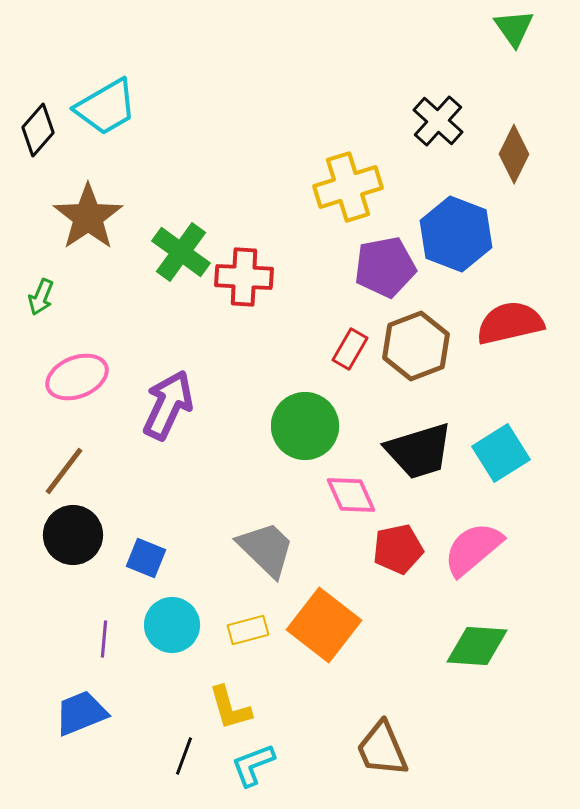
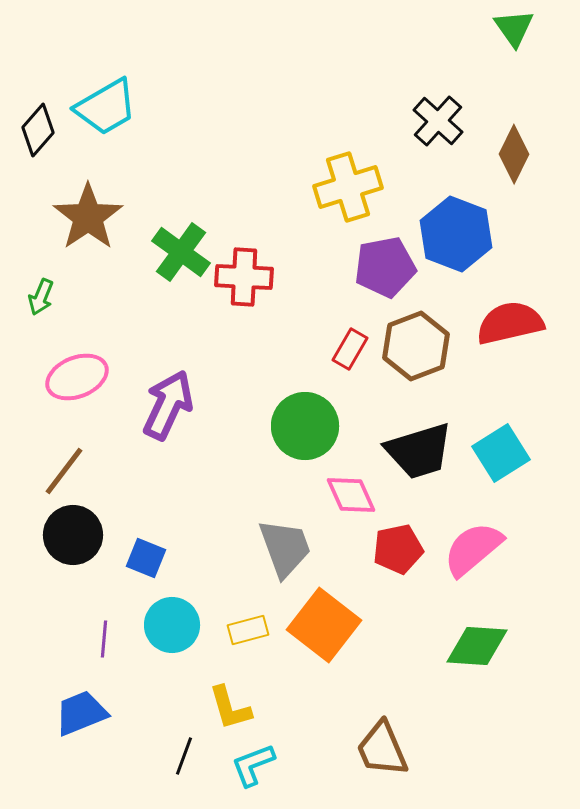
gray trapezoid: moved 19 px right, 1 px up; rotated 26 degrees clockwise
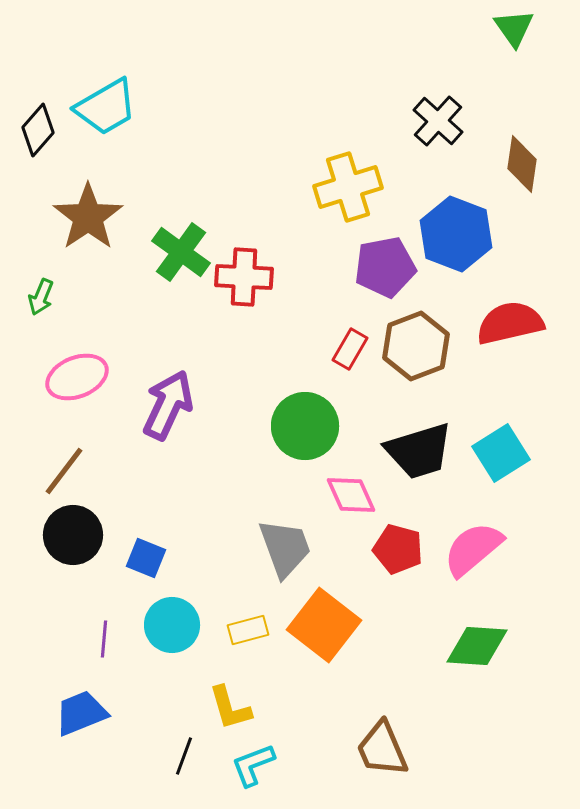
brown diamond: moved 8 px right, 10 px down; rotated 18 degrees counterclockwise
red pentagon: rotated 27 degrees clockwise
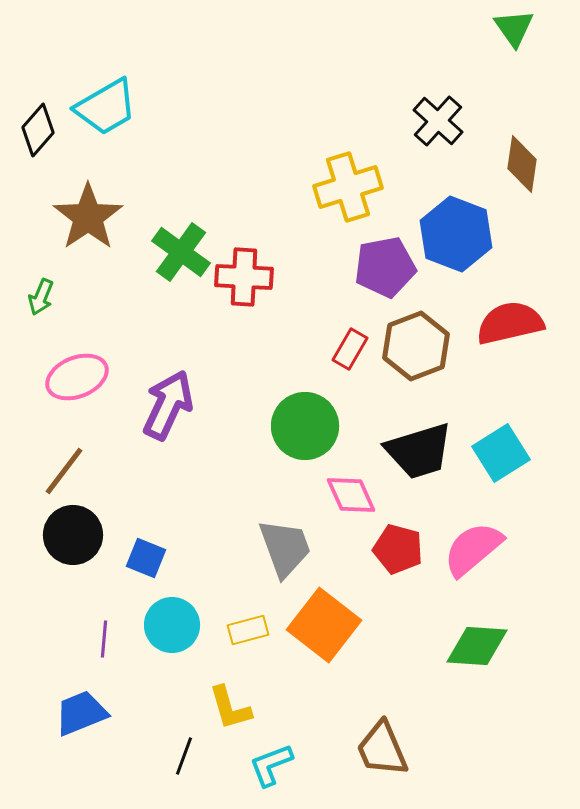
cyan L-shape: moved 18 px right
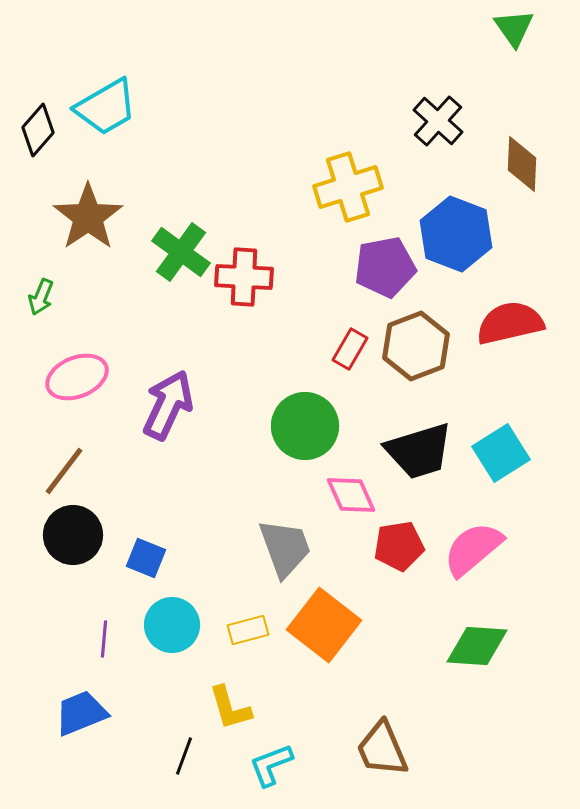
brown diamond: rotated 6 degrees counterclockwise
red pentagon: moved 1 px right, 3 px up; rotated 24 degrees counterclockwise
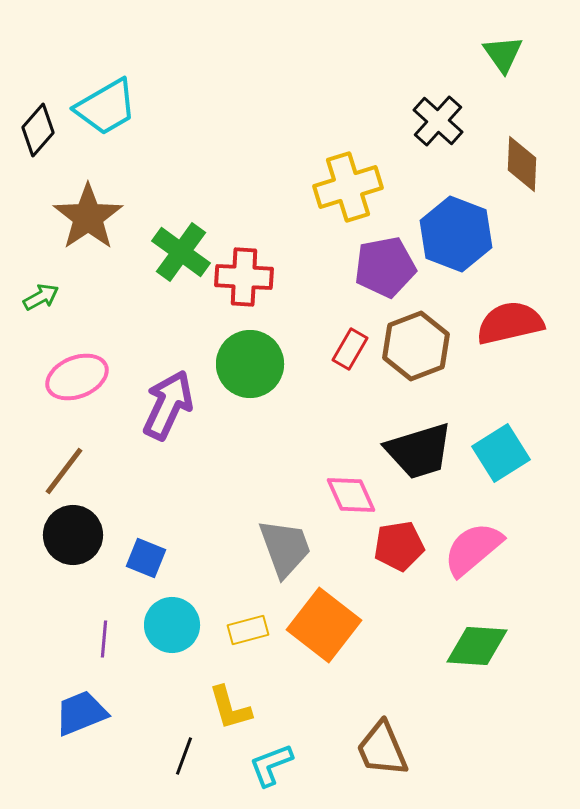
green triangle: moved 11 px left, 26 px down
green arrow: rotated 141 degrees counterclockwise
green circle: moved 55 px left, 62 px up
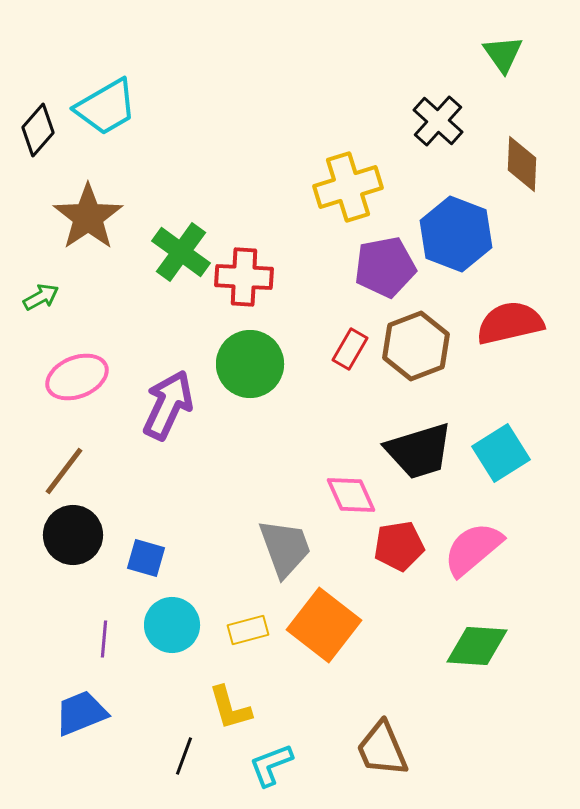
blue square: rotated 6 degrees counterclockwise
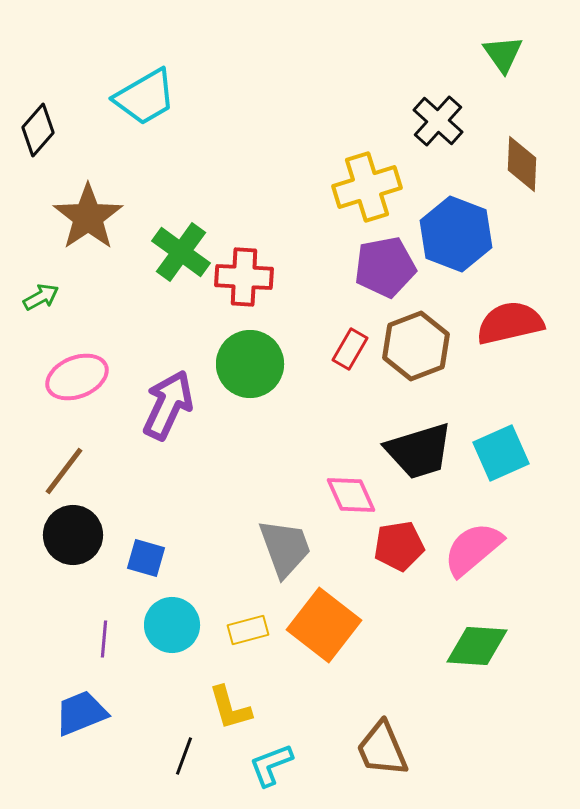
cyan trapezoid: moved 39 px right, 10 px up
yellow cross: moved 19 px right
cyan square: rotated 8 degrees clockwise
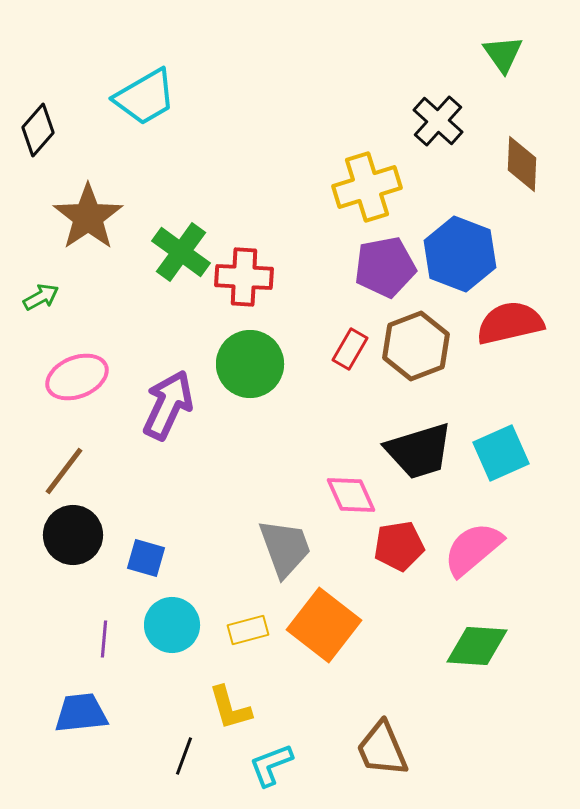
blue hexagon: moved 4 px right, 20 px down
blue trapezoid: rotated 16 degrees clockwise
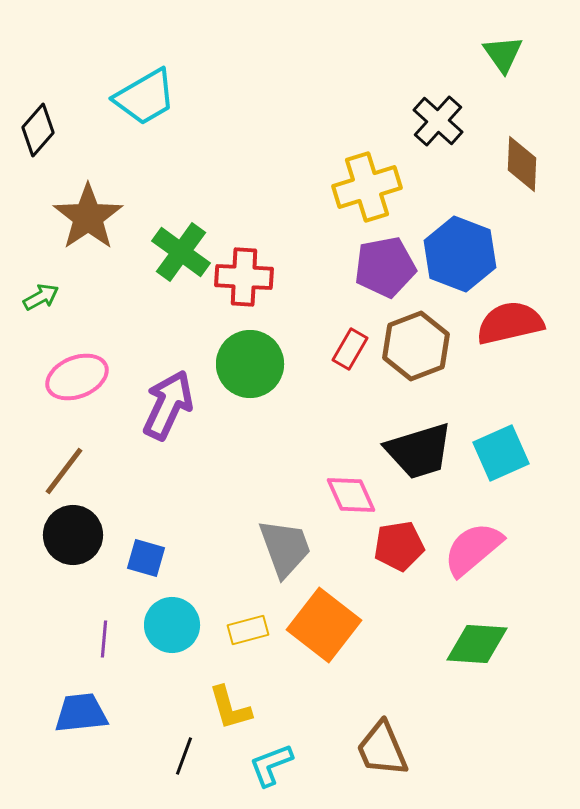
green diamond: moved 2 px up
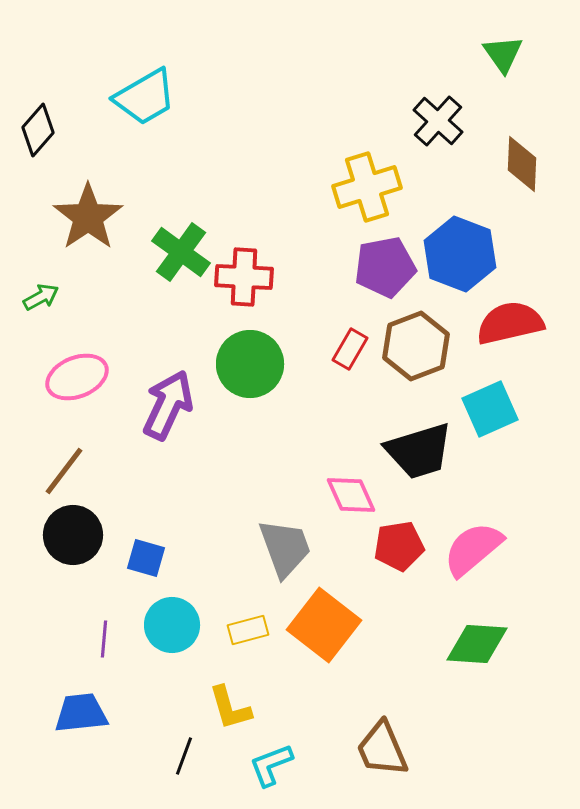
cyan square: moved 11 px left, 44 px up
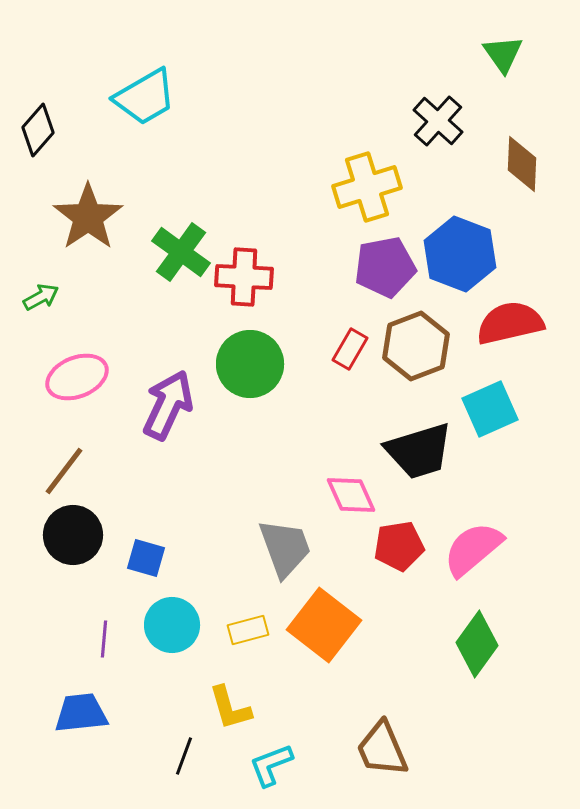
green diamond: rotated 58 degrees counterclockwise
